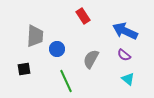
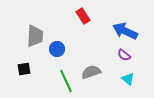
gray semicircle: moved 13 px down; rotated 42 degrees clockwise
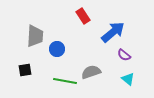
blue arrow: moved 12 px left, 1 px down; rotated 115 degrees clockwise
black square: moved 1 px right, 1 px down
green line: moved 1 px left; rotated 55 degrees counterclockwise
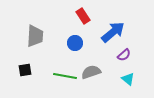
blue circle: moved 18 px right, 6 px up
purple semicircle: rotated 80 degrees counterclockwise
green line: moved 5 px up
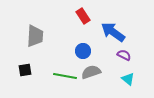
blue arrow: rotated 105 degrees counterclockwise
blue circle: moved 8 px right, 8 px down
purple semicircle: rotated 112 degrees counterclockwise
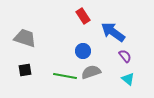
gray trapezoid: moved 10 px left, 2 px down; rotated 75 degrees counterclockwise
purple semicircle: moved 1 px right, 1 px down; rotated 24 degrees clockwise
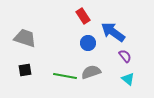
blue circle: moved 5 px right, 8 px up
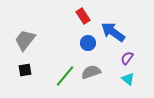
gray trapezoid: moved 2 px down; rotated 70 degrees counterclockwise
purple semicircle: moved 2 px right, 2 px down; rotated 104 degrees counterclockwise
green line: rotated 60 degrees counterclockwise
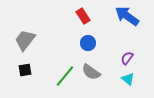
blue arrow: moved 14 px right, 16 px up
gray semicircle: rotated 126 degrees counterclockwise
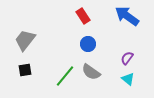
blue circle: moved 1 px down
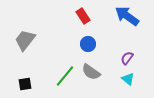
black square: moved 14 px down
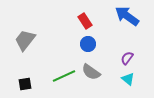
red rectangle: moved 2 px right, 5 px down
green line: moved 1 px left; rotated 25 degrees clockwise
